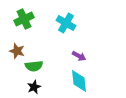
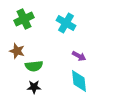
black star: rotated 24 degrees clockwise
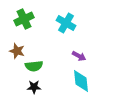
cyan diamond: moved 2 px right
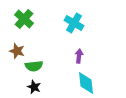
green cross: rotated 24 degrees counterclockwise
cyan cross: moved 8 px right
purple arrow: rotated 112 degrees counterclockwise
cyan diamond: moved 5 px right, 2 px down
black star: rotated 24 degrees clockwise
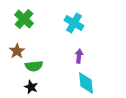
brown star: rotated 21 degrees clockwise
black star: moved 3 px left
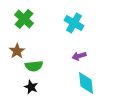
purple arrow: rotated 112 degrees counterclockwise
